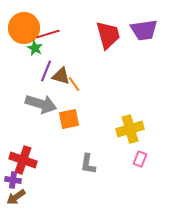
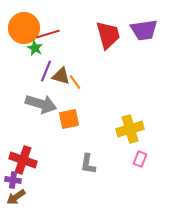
orange line: moved 1 px right, 2 px up
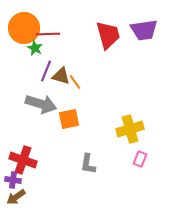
red line: rotated 15 degrees clockwise
